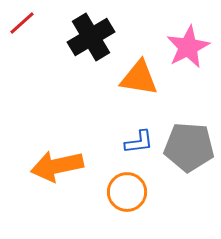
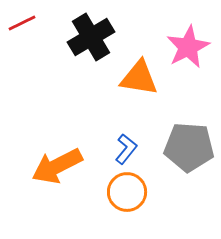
red line: rotated 16 degrees clockwise
blue L-shape: moved 13 px left, 7 px down; rotated 44 degrees counterclockwise
orange arrow: rotated 15 degrees counterclockwise
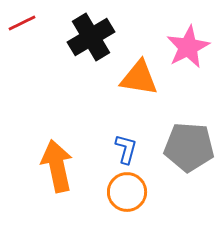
blue L-shape: rotated 24 degrees counterclockwise
orange arrow: rotated 105 degrees clockwise
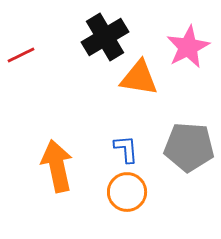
red line: moved 1 px left, 32 px down
black cross: moved 14 px right
blue L-shape: rotated 20 degrees counterclockwise
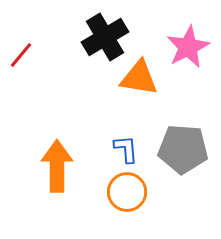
red line: rotated 24 degrees counterclockwise
gray pentagon: moved 6 px left, 2 px down
orange arrow: rotated 12 degrees clockwise
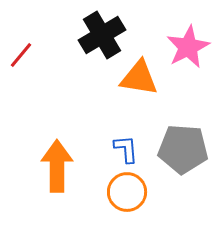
black cross: moved 3 px left, 2 px up
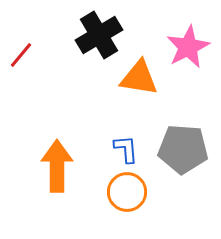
black cross: moved 3 px left
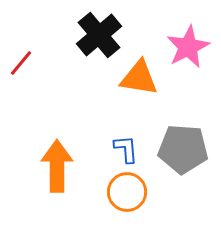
black cross: rotated 9 degrees counterclockwise
red line: moved 8 px down
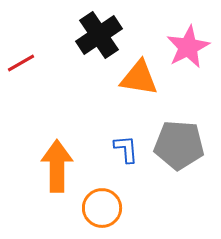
black cross: rotated 6 degrees clockwise
red line: rotated 20 degrees clockwise
gray pentagon: moved 4 px left, 4 px up
orange circle: moved 25 px left, 16 px down
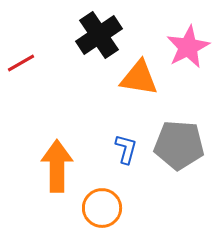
blue L-shape: rotated 20 degrees clockwise
